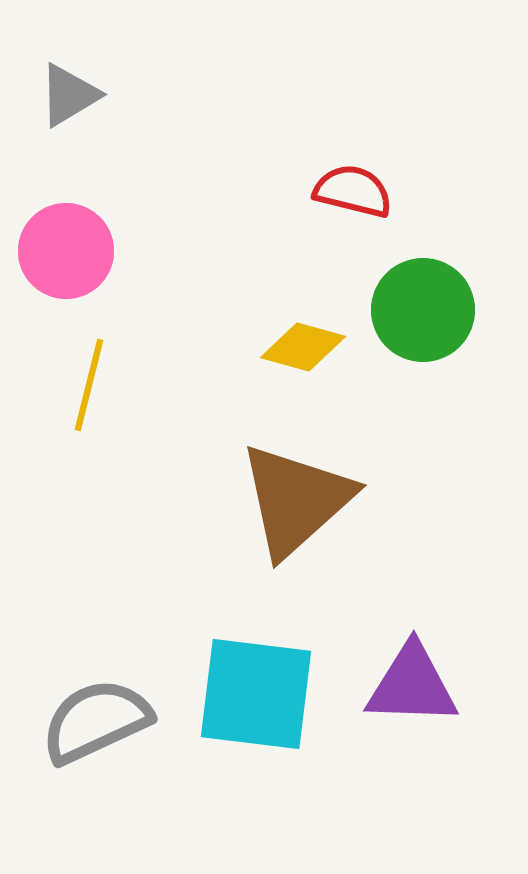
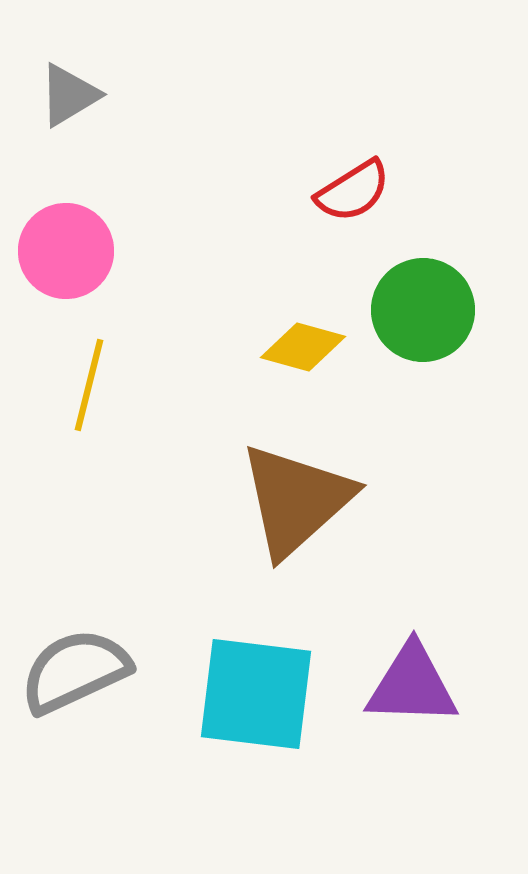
red semicircle: rotated 134 degrees clockwise
gray semicircle: moved 21 px left, 50 px up
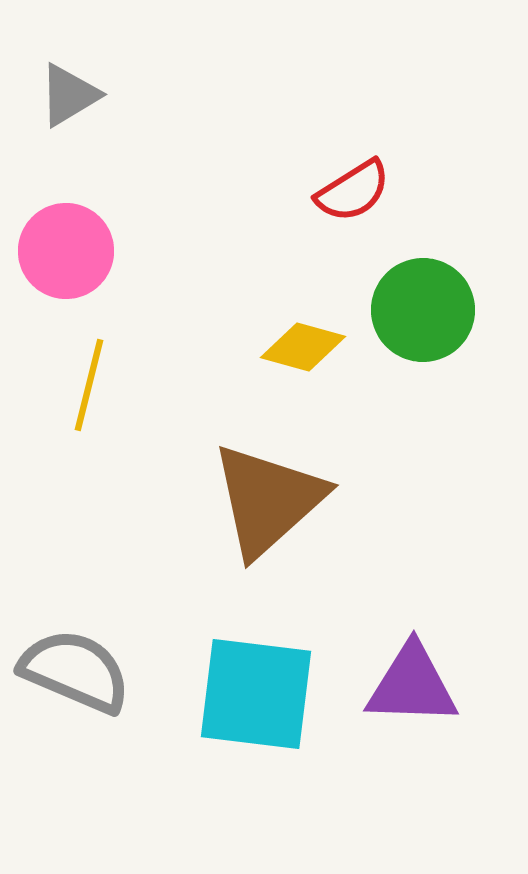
brown triangle: moved 28 px left
gray semicircle: rotated 48 degrees clockwise
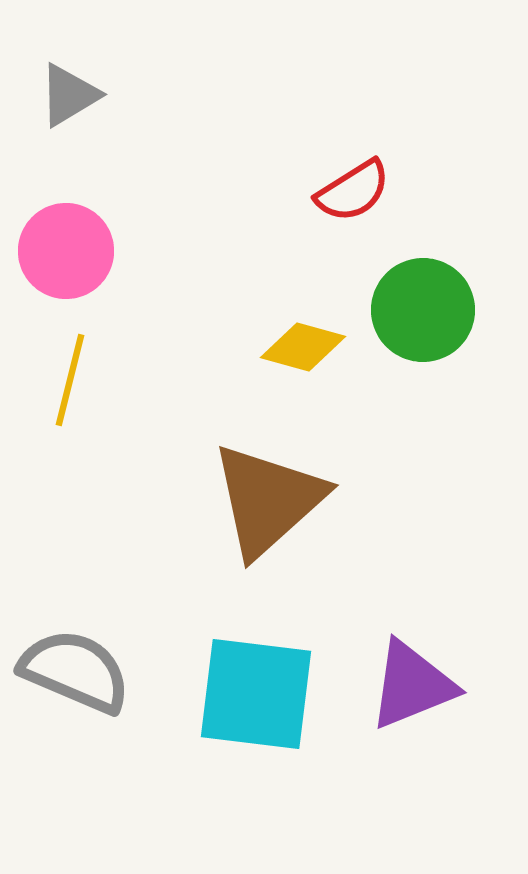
yellow line: moved 19 px left, 5 px up
purple triangle: rotated 24 degrees counterclockwise
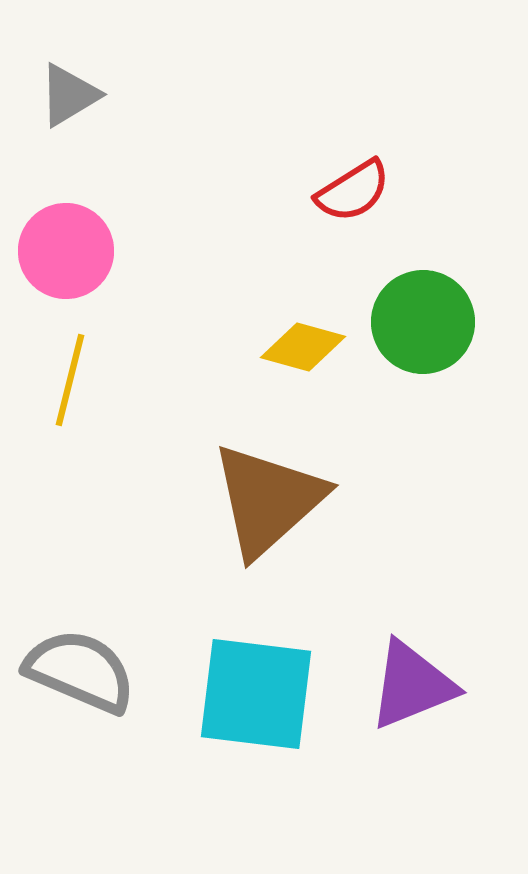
green circle: moved 12 px down
gray semicircle: moved 5 px right
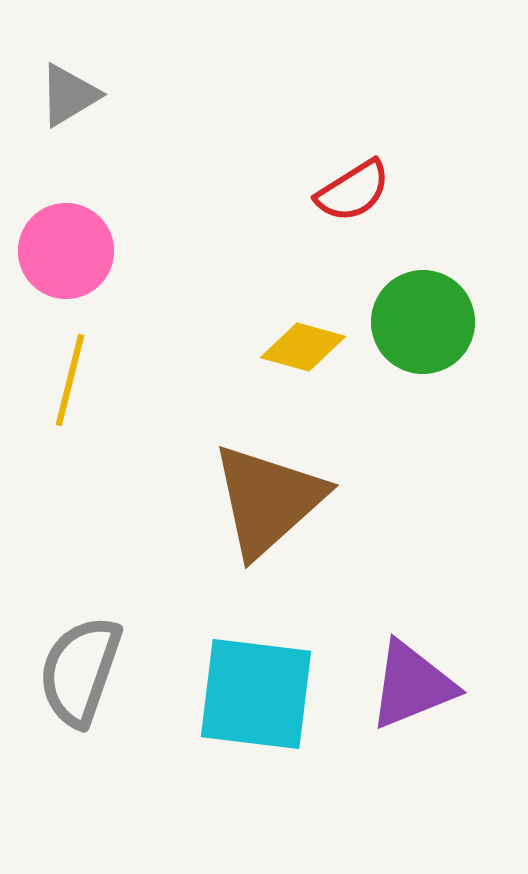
gray semicircle: rotated 94 degrees counterclockwise
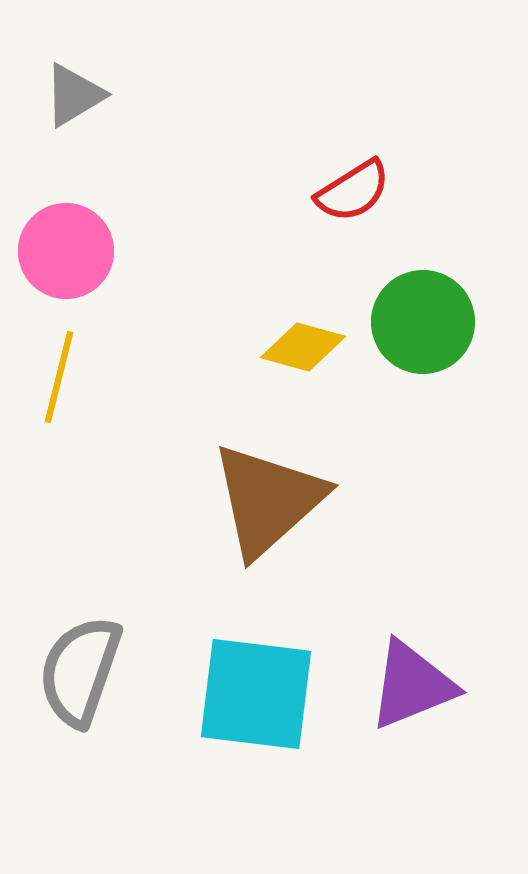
gray triangle: moved 5 px right
yellow line: moved 11 px left, 3 px up
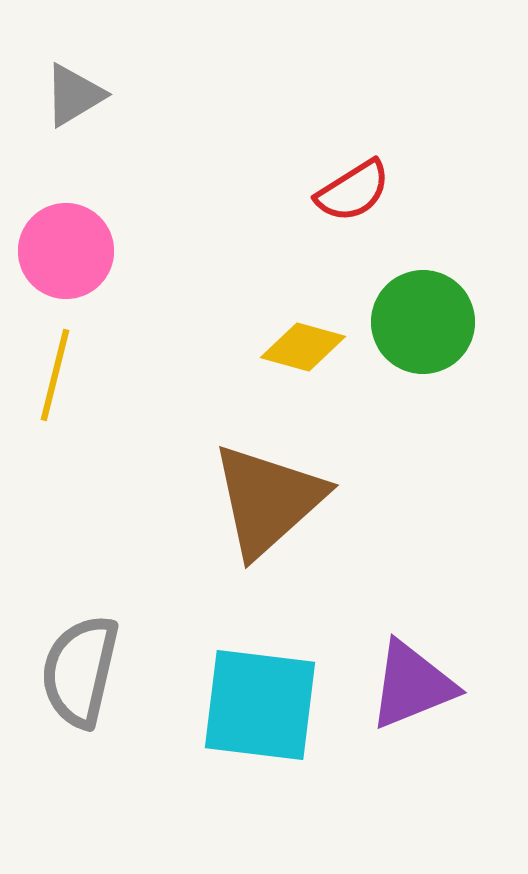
yellow line: moved 4 px left, 2 px up
gray semicircle: rotated 6 degrees counterclockwise
cyan square: moved 4 px right, 11 px down
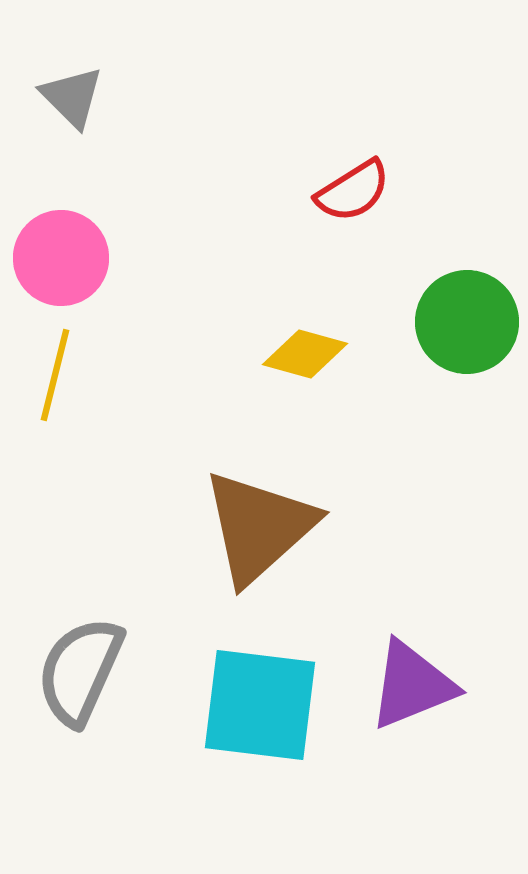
gray triangle: moved 2 px left, 2 px down; rotated 44 degrees counterclockwise
pink circle: moved 5 px left, 7 px down
green circle: moved 44 px right
yellow diamond: moved 2 px right, 7 px down
brown triangle: moved 9 px left, 27 px down
gray semicircle: rotated 11 degrees clockwise
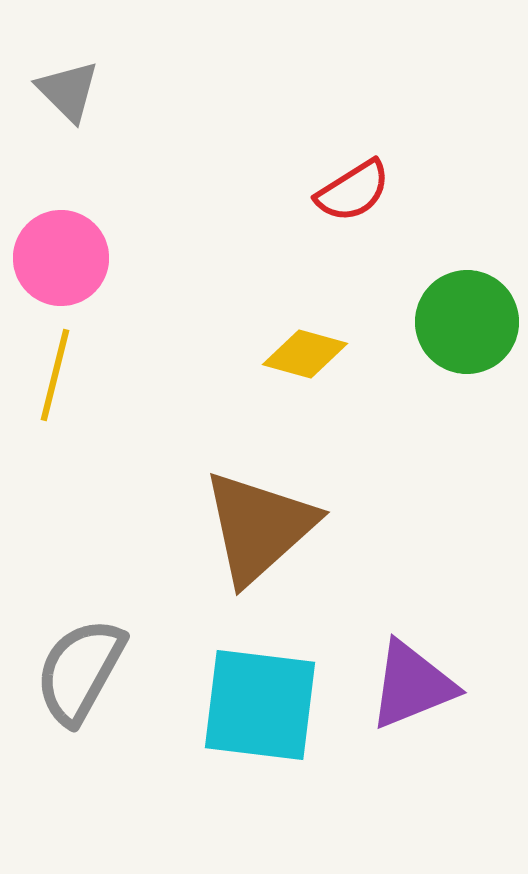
gray triangle: moved 4 px left, 6 px up
gray semicircle: rotated 5 degrees clockwise
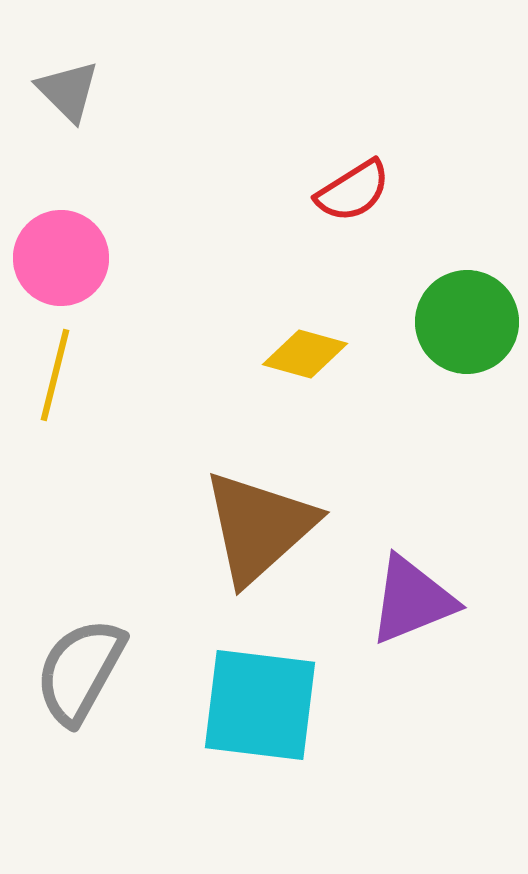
purple triangle: moved 85 px up
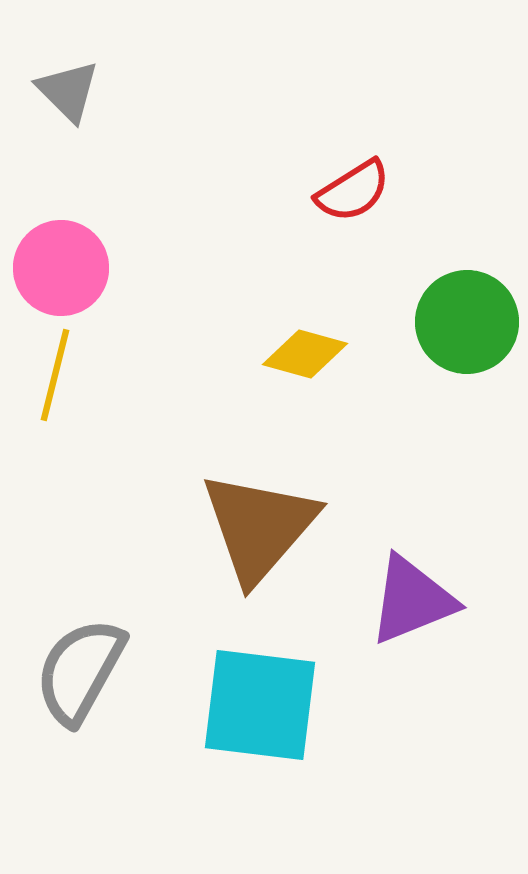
pink circle: moved 10 px down
brown triangle: rotated 7 degrees counterclockwise
